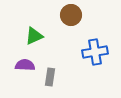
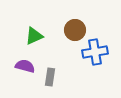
brown circle: moved 4 px right, 15 px down
purple semicircle: moved 1 px down; rotated 12 degrees clockwise
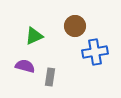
brown circle: moved 4 px up
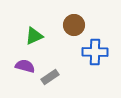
brown circle: moved 1 px left, 1 px up
blue cross: rotated 10 degrees clockwise
gray rectangle: rotated 48 degrees clockwise
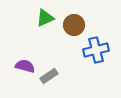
green triangle: moved 11 px right, 18 px up
blue cross: moved 1 px right, 2 px up; rotated 15 degrees counterclockwise
gray rectangle: moved 1 px left, 1 px up
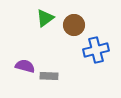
green triangle: rotated 12 degrees counterclockwise
gray rectangle: rotated 36 degrees clockwise
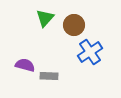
green triangle: rotated 12 degrees counterclockwise
blue cross: moved 6 px left, 2 px down; rotated 20 degrees counterclockwise
purple semicircle: moved 1 px up
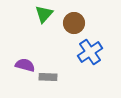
green triangle: moved 1 px left, 4 px up
brown circle: moved 2 px up
gray rectangle: moved 1 px left, 1 px down
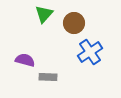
purple semicircle: moved 5 px up
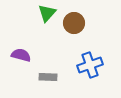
green triangle: moved 3 px right, 1 px up
blue cross: moved 13 px down; rotated 15 degrees clockwise
purple semicircle: moved 4 px left, 5 px up
